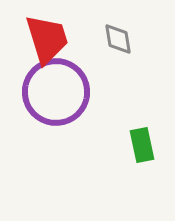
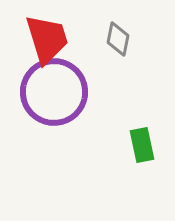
gray diamond: rotated 20 degrees clockwise
purple circle: moved 2 px left
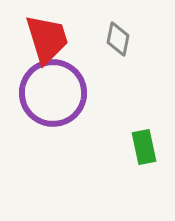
purple circle: moved 1 px left, 1 px down
green rectangle: moved 2 px right, 2 px down
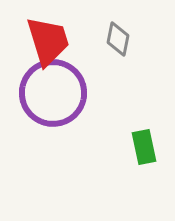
red trapezoid: moved 1 px right, 2 px down
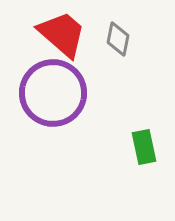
red trapezoid: moved 14 px right, 7 px up; rotated 32 degrees counterclockwise
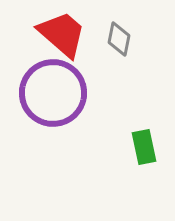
gray diamond: moved 1 px right
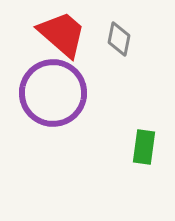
green rectangle: rotated 20 degrees clockwise
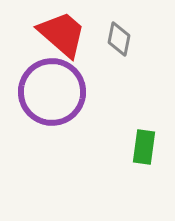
purple circle: moved 1 px left, 1 px up
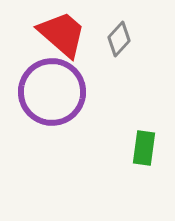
gray diamond: rotated 32 degrees clockwise
green rectangle: moved 1 px down
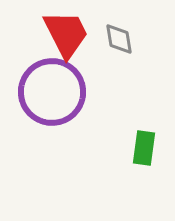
red trapezoid: moved 4 px right; rotated 22 degrees clockwise
gray diamond: rotated 52 degrees counterclockwise
